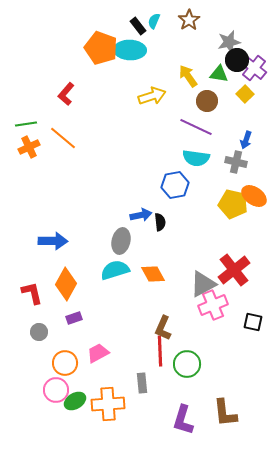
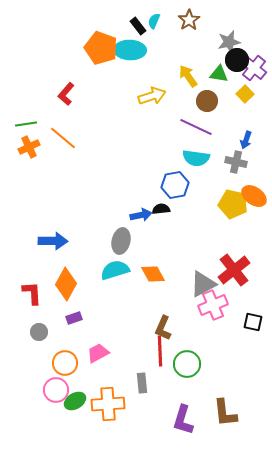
black semicircle at (160, 222): moved 1 px right, 13 px up; rotated 90 degrees counterclockwise
red L-shape at (32, 293): rotated 10 degrees clockwise
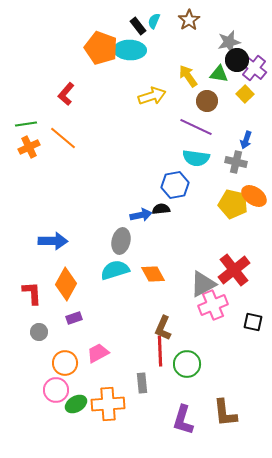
green ellipse at (75, 401): moved 1 px right, 3 px down
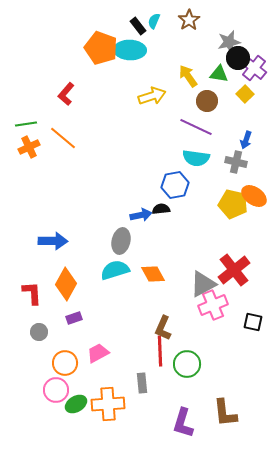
black circle at (237, 60): moved 1 px right, 2 px up
purple L-shape at (183, 420): moved 3 px down
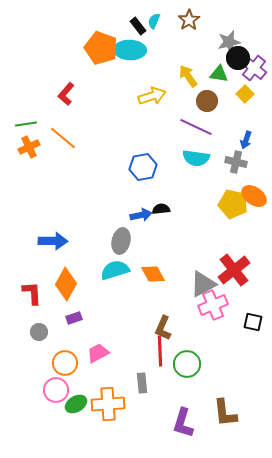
blue hexagon at (175, 185): moved 32 px left, 18 px up
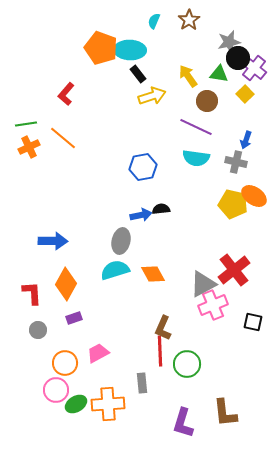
black rectangle at (138, 26): moved 48 px down
gray circle at (39, 332): moved 1 px left, 2 px up
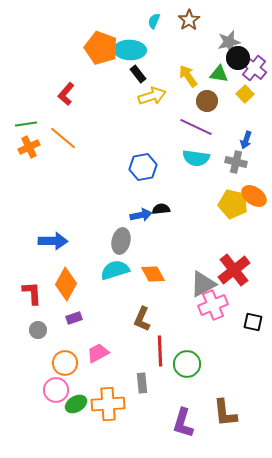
brown L-shape at (163, 328): moved 21 px left, 9 px up
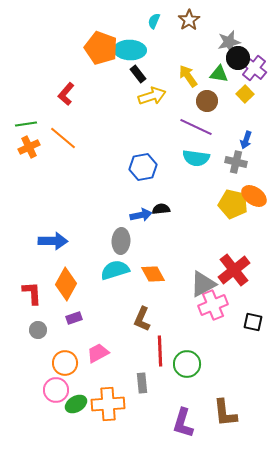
gray ellipse at (121, 241): rotated 10 degrees counterclockwise
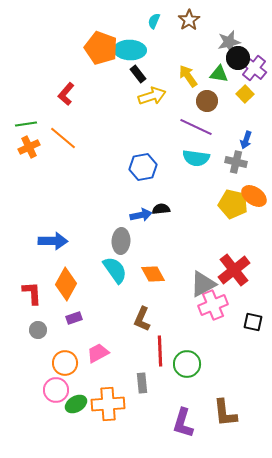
cyan semicircle at (115, 270): rotated 72 degrees clockwise
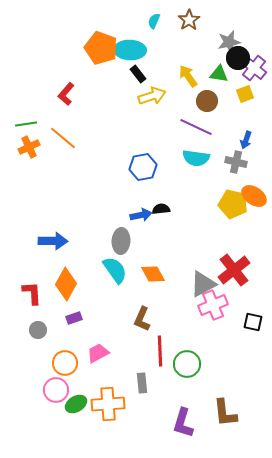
yellow square at (245, 94): rotated 24 degrees clockwise
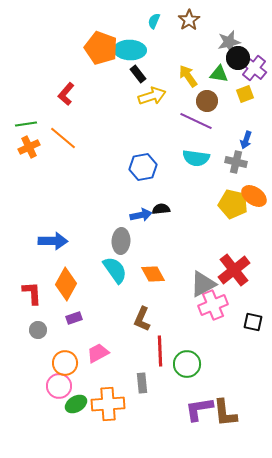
purple line at (196, 127): moved 6 px up
pink circle at (56, 390): moved 3 px right, 4 px up
purple L-shape at (183, 423): moved 16 px right, 14 px up; rotated 64 degrees clockwise
